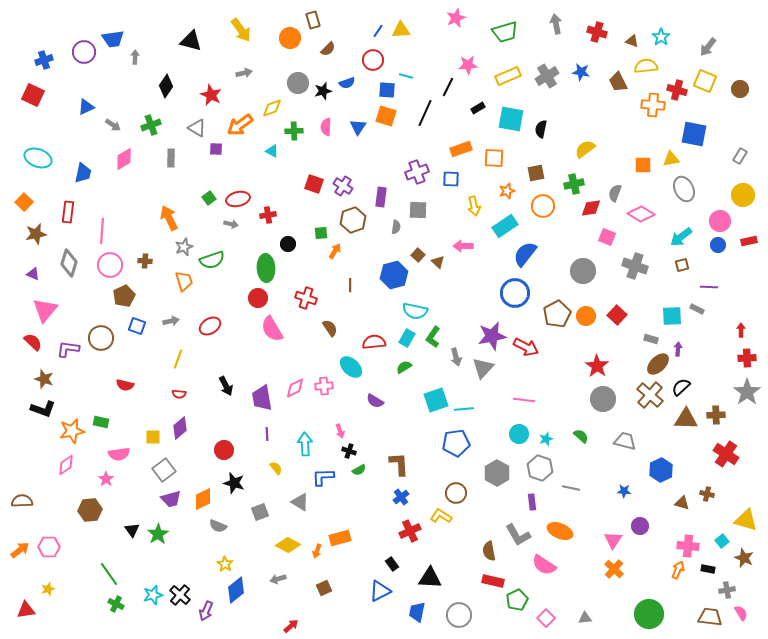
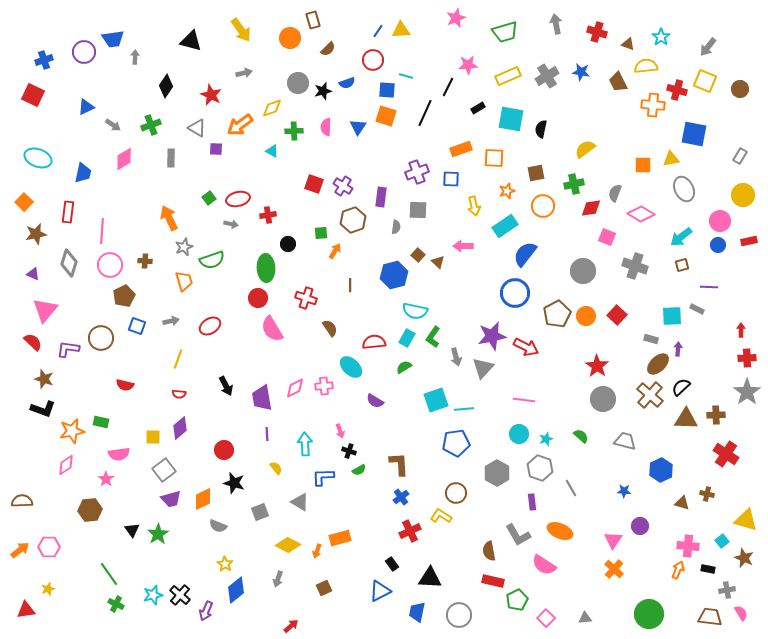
brown triangle at (632, 41): moved 4 px left, 3 px down
gray line at (571, 488): rotated 48 degrees clockwise
gray arrow at (278, 579): rotated 56 degrees counterclockwise
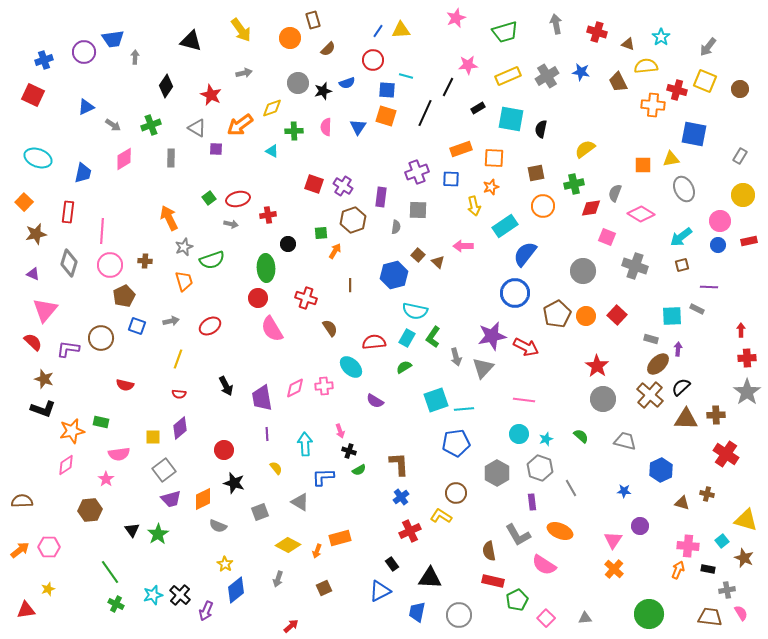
orange star at (507, 191): moved 16 px left, 4 px up
green line at (109, 574): moved 1 px right, 2 px up
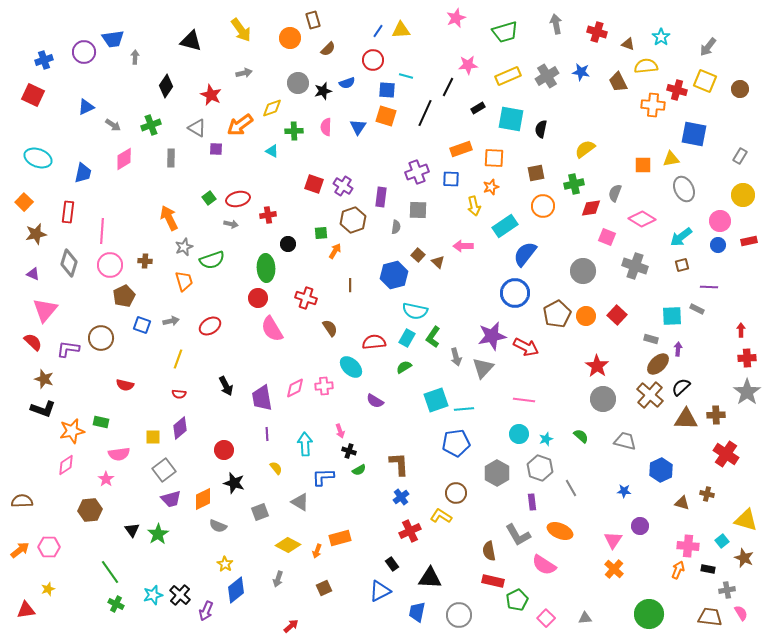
pink diamond at (641, 214): moved 1 px right, 5 px down
blue square at (137, 326): moved 5 px right, 1 px up
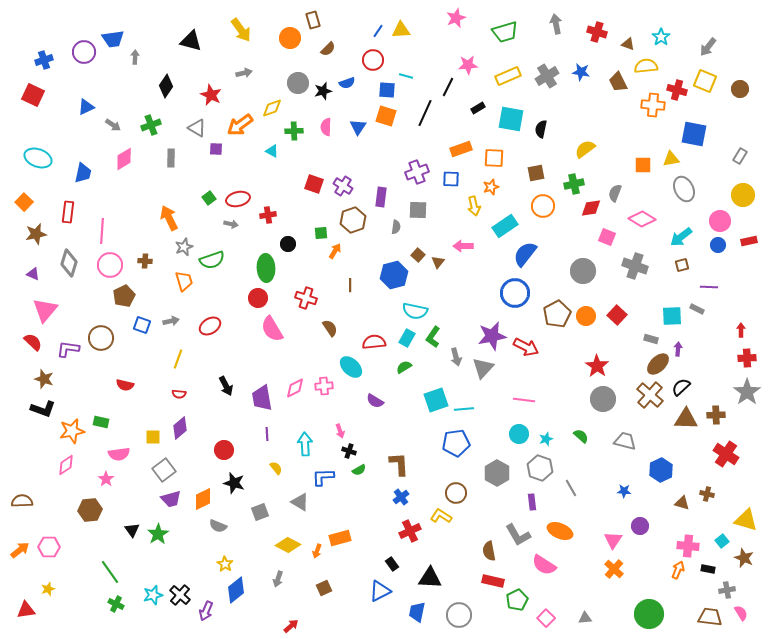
brown triangle at (438, 262): rotated 24 degrees clockwise
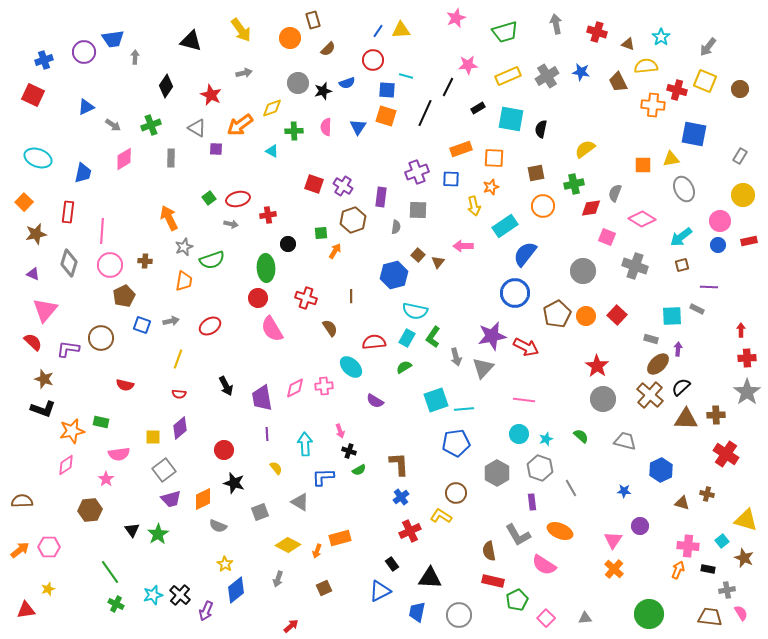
orange trapezoid at (184, 281): rotated 25 degrees clockwise
brown line at (350, 285): moved 1 px right, 11 px down
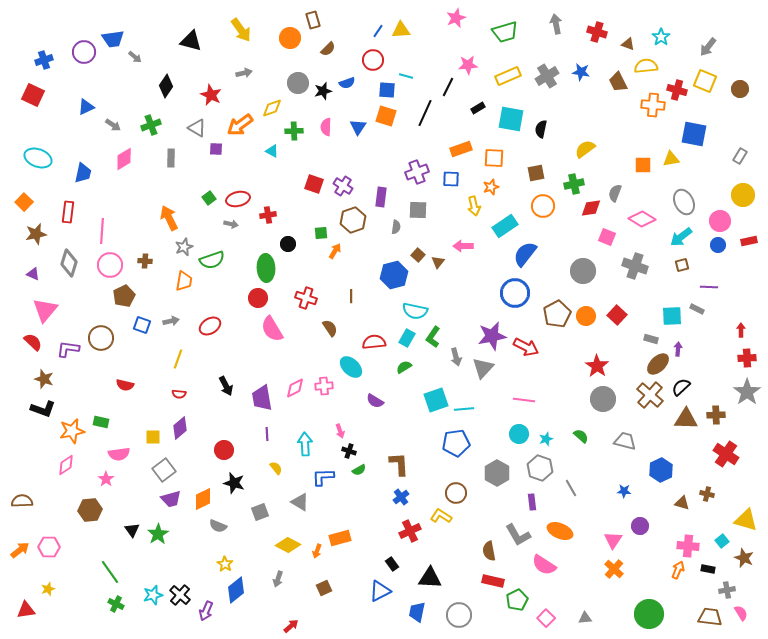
gray arrow at (135, 57): rotated 128 degrees clockwise
gray ellipse at (684, 189): moved 13 px down
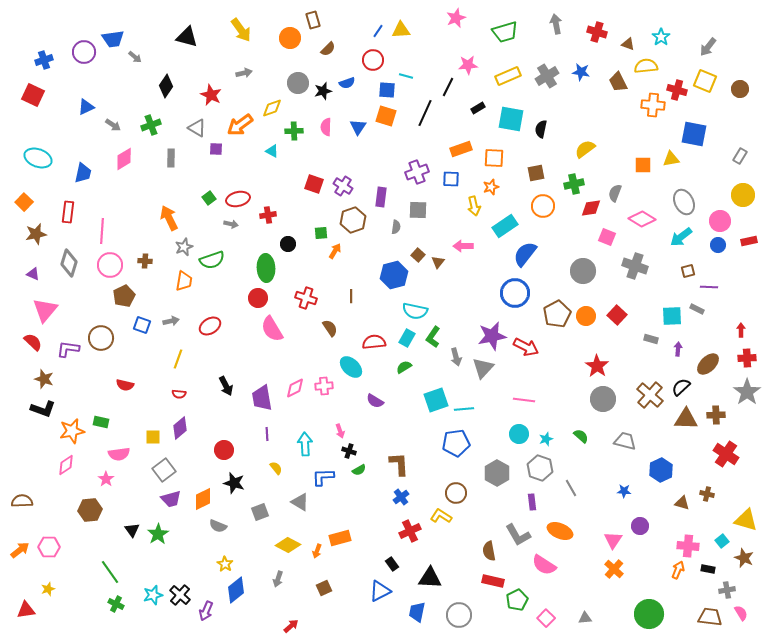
black triangle at (191, 41): moved 4 px left, 4 px up
brown square at (682, 265): moved 6 px right, 6 px down
brown ellipse at (658, 364): moved 50 px right
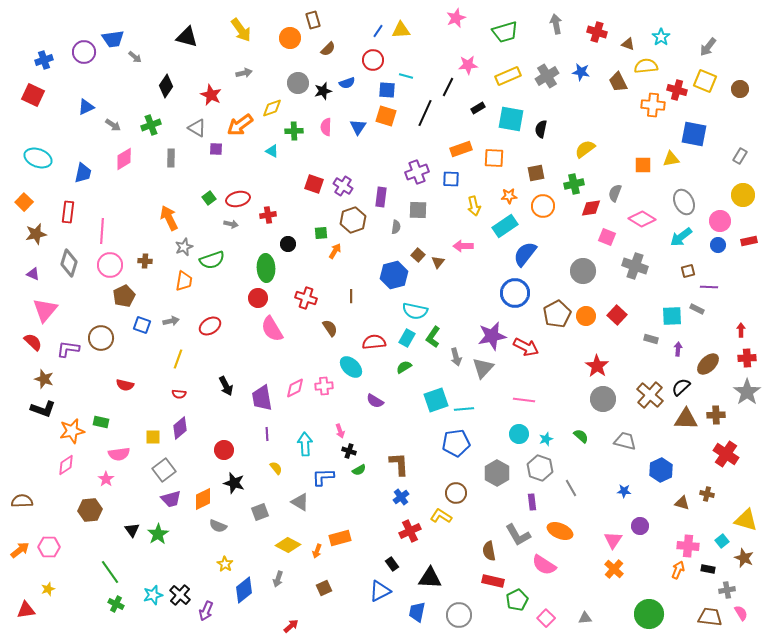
orange star at (491, 187): moved 18 px right, 9 px down; rotated 14 degrees clockwise
blue diamond at (236, 590): moved 8 px right
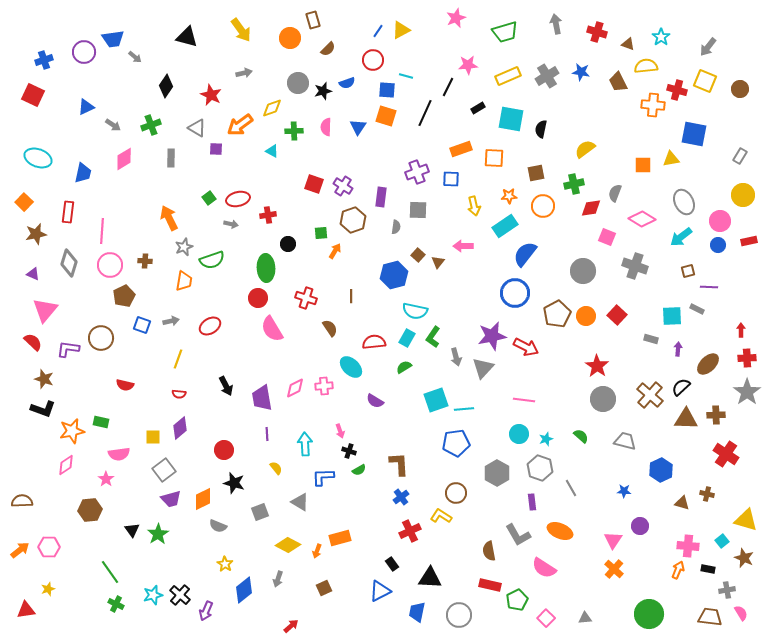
yellow triangle at (401, 30): rotated 24 degrees counterclockwise
pink semicircle at (544, 565): moved 3 px down
red rectangle at (493, 581): moved 3 px left, 4 px down
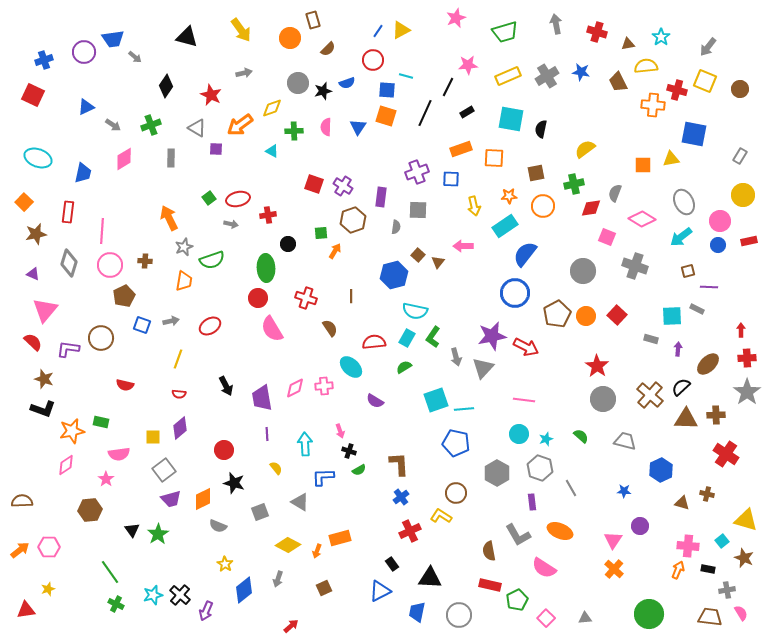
brown triangle at (628, 44): rotated 32 degrees counterclockwise
black rectangle at (478, 108): moved 11 px left, 4 px down
blue pentagon at (456, 443): rotated 20 degrees clockwise
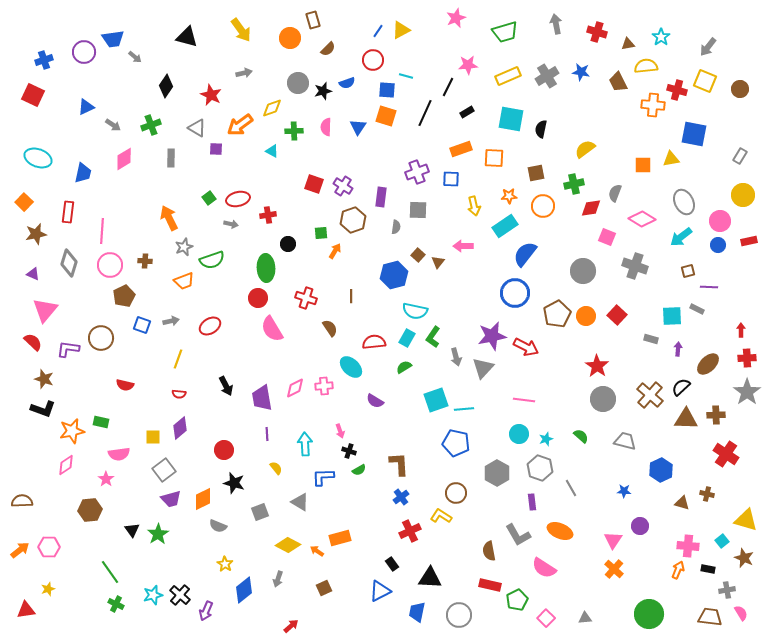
orange trapezoid at (184, 281): rotated 60 degrees clockwise
orange arrow at (317, 551): rotated 104 degrees clockwise
